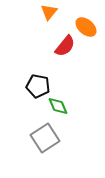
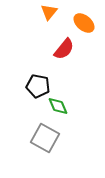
orange ellipse: moved 2 px left, 4 px up
red semicircle: moved 1 px left, 3 px down
gray square: rotated 28 degrees counterclockwise
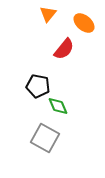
orange triangle: moved 1 px left, 2 px down
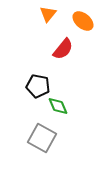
orange ellipse: moved 1 px left, 2 px up
red semicircle: moved 1 px left
gray square: moved 3 px left
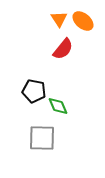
orange triangle: moved 11 px right, 5 px down; rotated 12 degrees counterclockwise
black pentagon: moved 4 px left, 5 px down
gray square: rotated 28 degrees counterclockwise
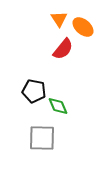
orange ellipse: moved 6 px down
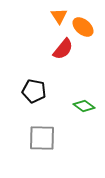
orange triangle: moved 3 px up
green diamond: moved 26 px right; rotated 30 degrees counterclockwise
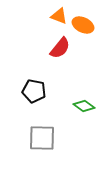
orange triangle: rotated 36 degrees counterclockwise
orange ellipse: moved 2 px up; rotated 15 degrees counterclockwise
red semicircle: moved 3 px left, 1 px up
